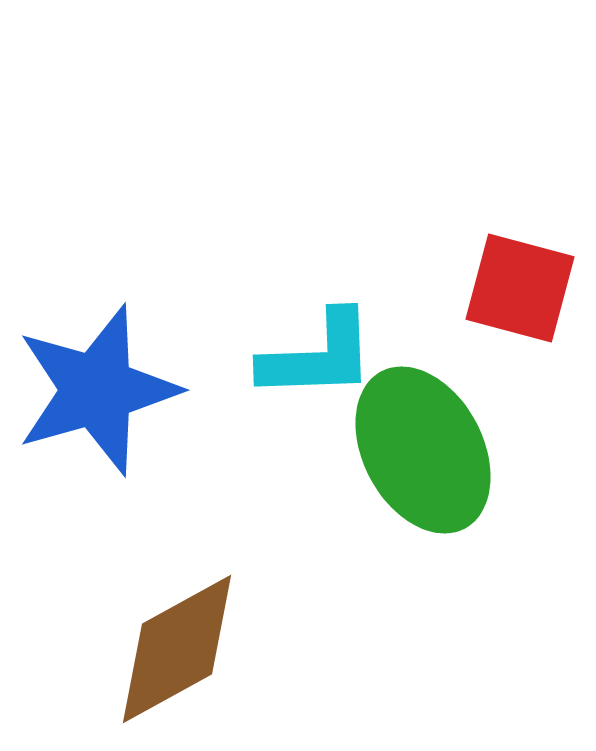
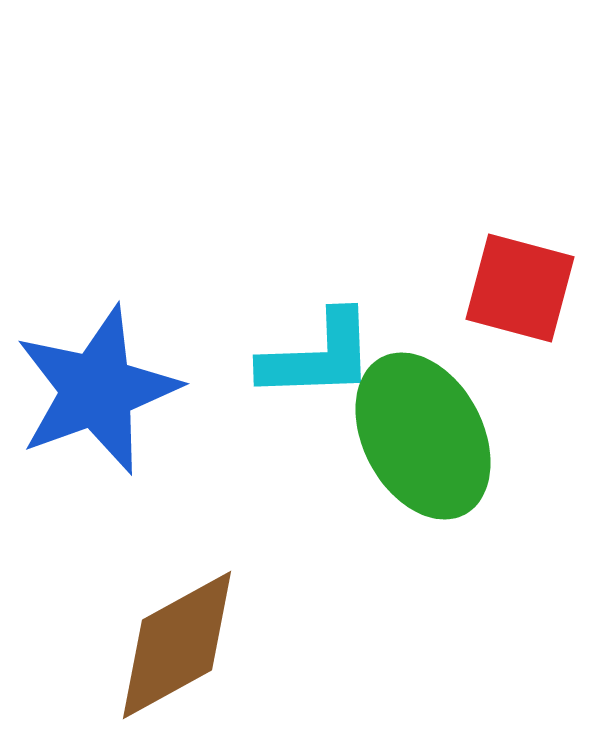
blue star: rotated 4 degrees counterclockwise
green ellipse: moved 14 px up
brown diamond: moved 4 px up
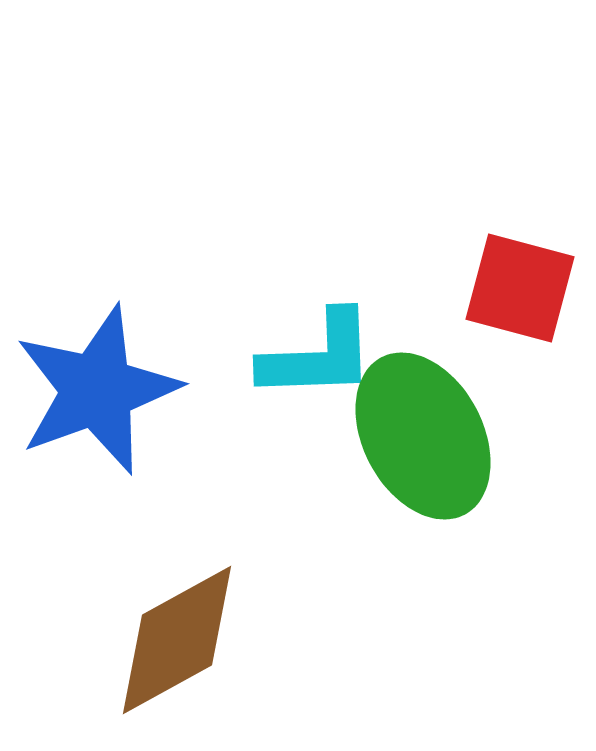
brown diamond: moved 5 px up
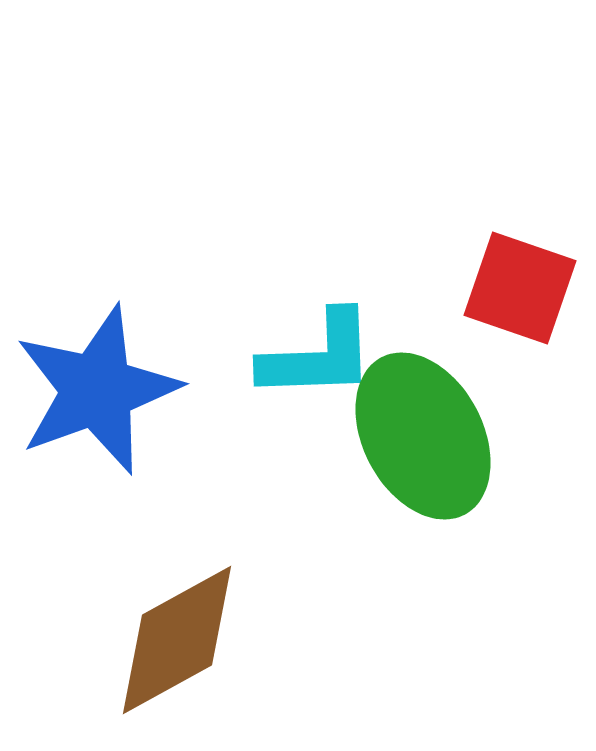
red square: rotated 4 degrees clockwise
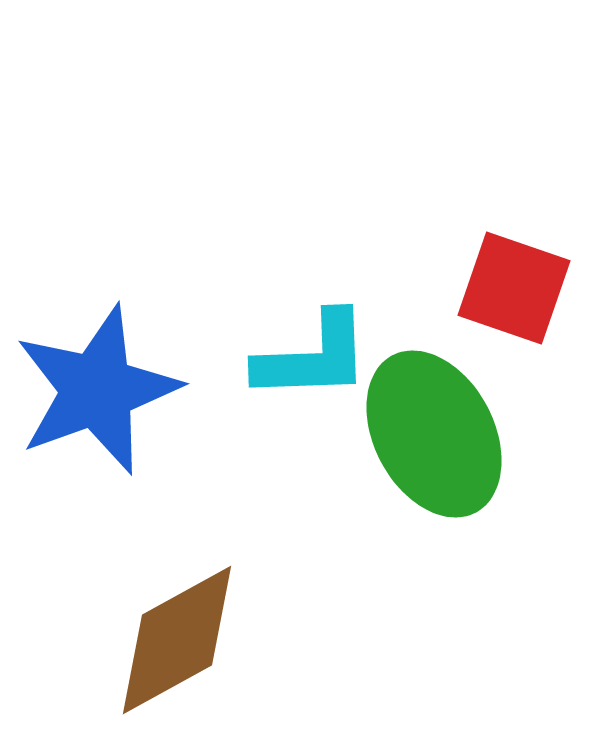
red square: moved 6 px left
cyan L-shape: moved 5 px left, 1 px down
green ellipse: moved 11 px right, 2 px up
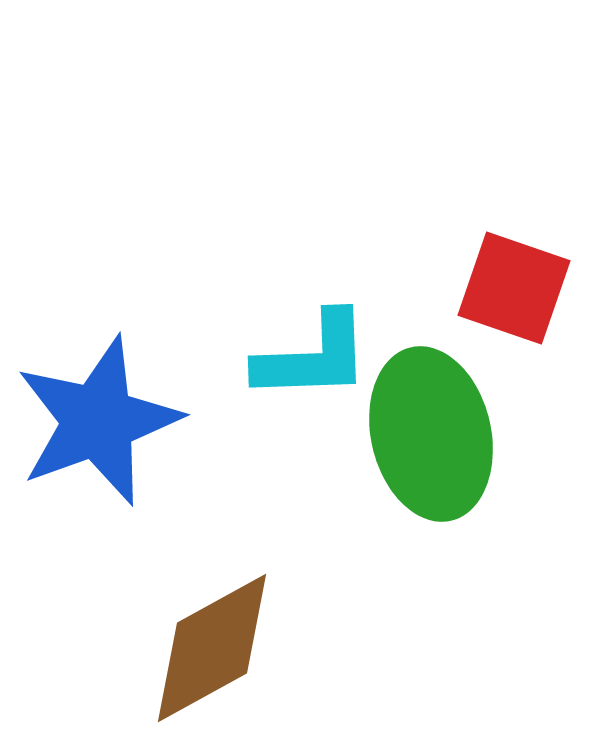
blue star: moved 1 px right, 31 px down
green ellipse: moved 3 px left; rotated 15 degrees clockwise
brown diamond: moved 35 px right, 8 px down
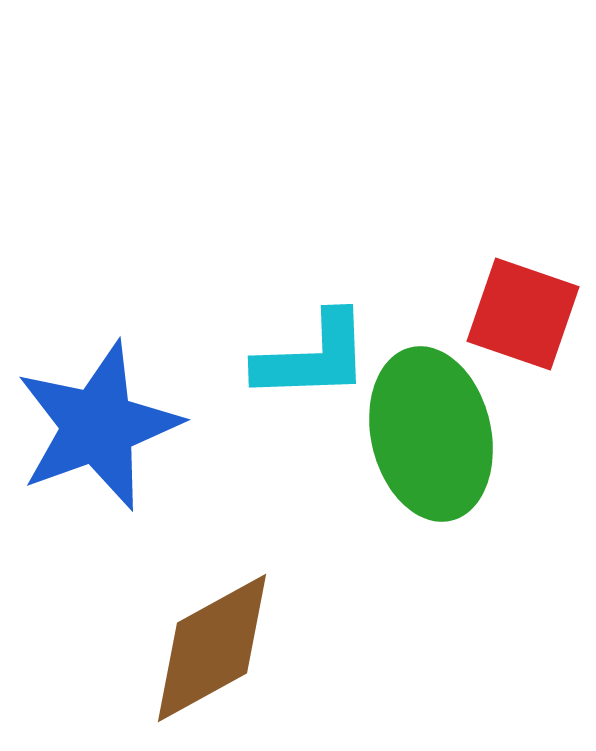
red square: moved 9 px right, 26 px down
blue star: moved 5 px down
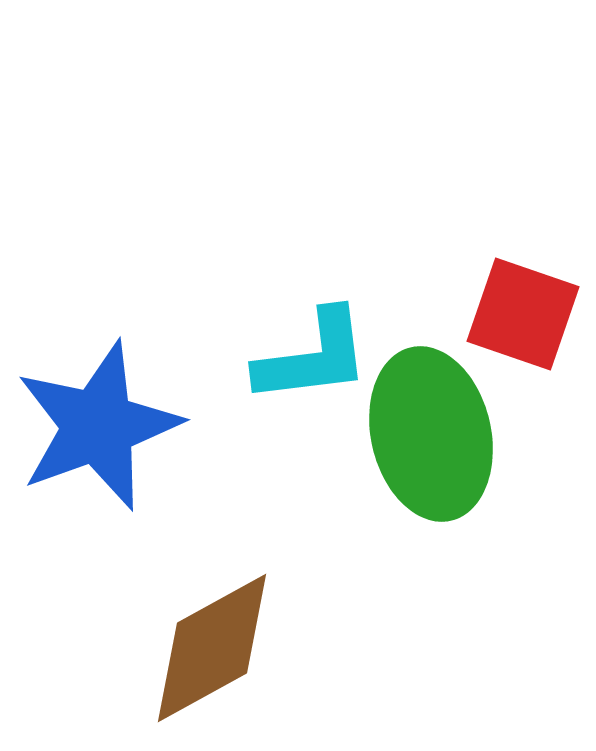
cyan L-shape: rotated 5 degrees counterclockwise
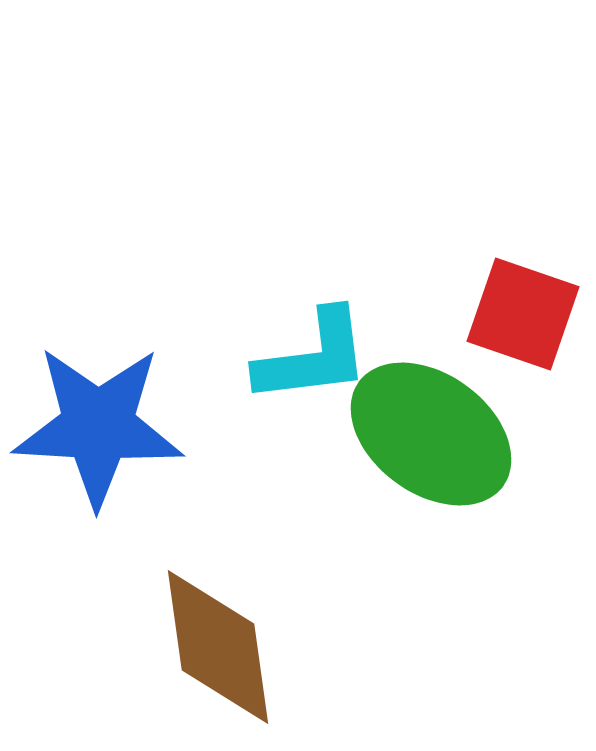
blue star: rotated 23 degrees clockwise
green ellipse: rotated 41 degrees counterclockwise
brown diamond: moved 6 px right, 1 px up; rotated 69 degrees counterclockwise
